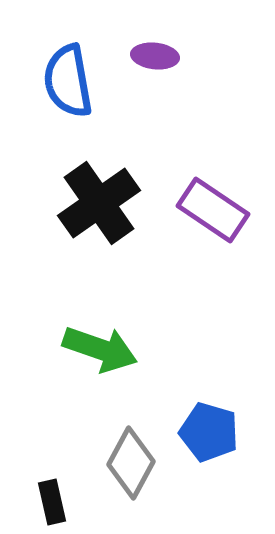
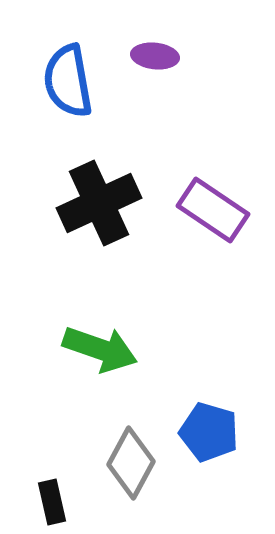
black cross: rotated 10 degrees clockwise
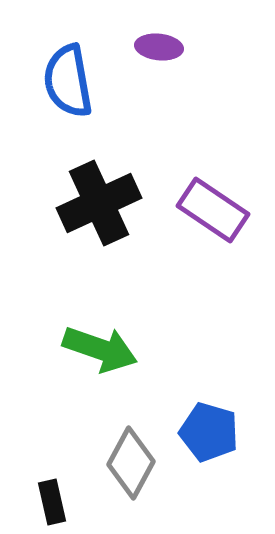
purple ellipse: moved 4 px right, 9 px up
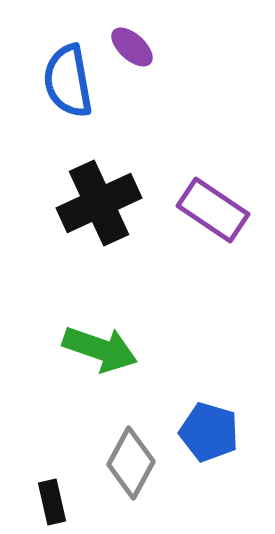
purple ellipse: moved 27 px left; rotated 36 degrees clockwise
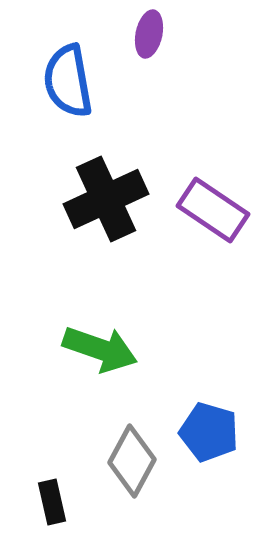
purple ellipse: moved 17 px right, 13 px up; rotated 60 degrees clockwise
black cross: moved 7 px right, 4 px up
gray diamond: moved 1 px right, 2 px up
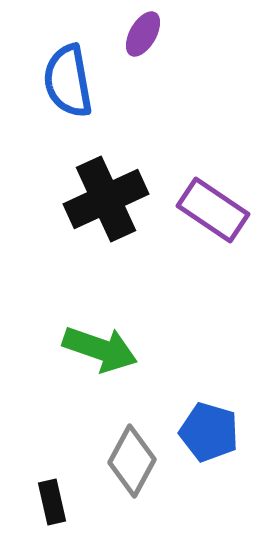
purple ellipse: moved 6 px left; rotated 18 degrees clockwise
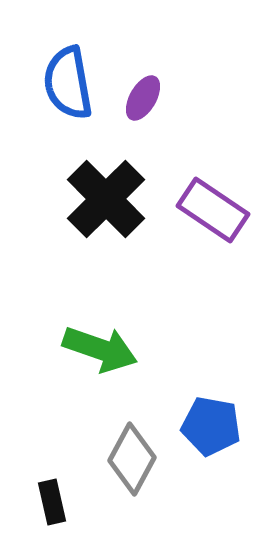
purple ellipse: moved 64 px down
blue semicircle: moved 2 px down
black cross: rotated 20 degrees counterclockwise
blue pentagon: moved 2 px right, 6 px up; rotated 6 degrees counterclockwise
gray diamond: moved 2 px up
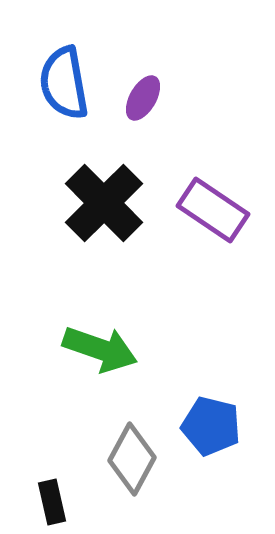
blue semicircle: moved 4 px left
black cross: moved 2 px left, 4 px down
blue pentagon: rotated 4 degrees clockwise
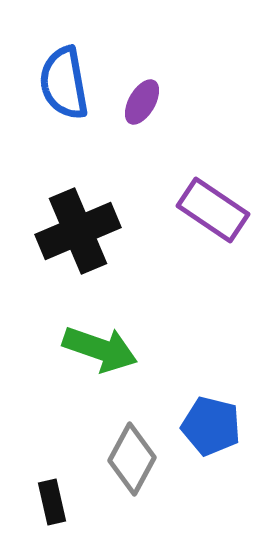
purple ellipse: moved 1 px left, 4 px down
black cross: moved 26 px left, 28 px down; rotated 22 degrees clockwise
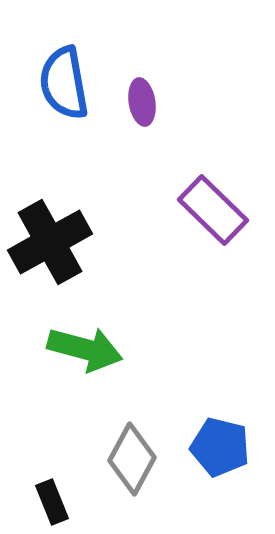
purple ellipse: rotated 39 degrees counterclockwise
purple rectangle: rotated 10 degrees clockwise
black cross: moved 28 px left, 11 px down; rotated 6 degrees counterclockwise
green arrow: moved 15 px left; rotated 4 degrees counterclockwise
blue pentagon: moved 9 px right, 21 px down
black rectangle: rotated 9 degrees counterclockwise
